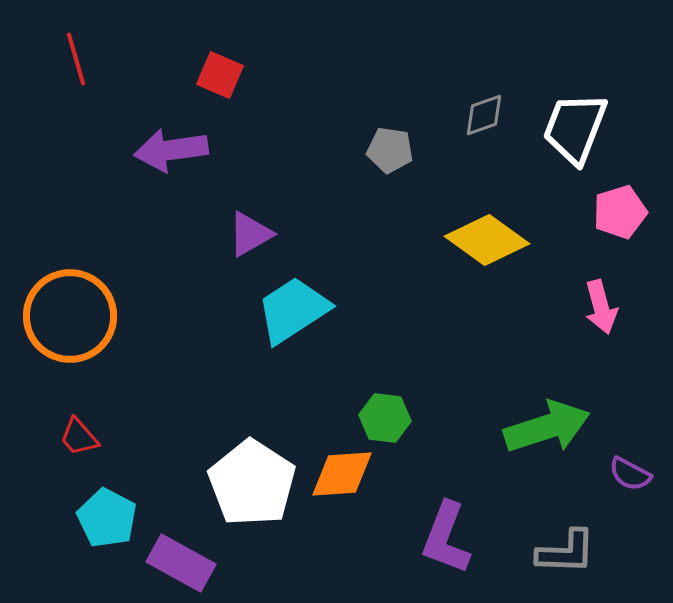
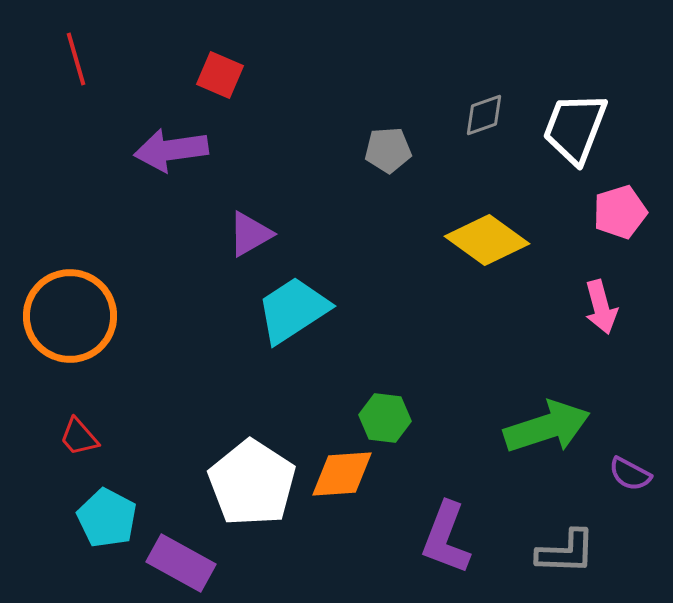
gray pentagon: moved 2 px left; rotated 12 degrees counterclockwise
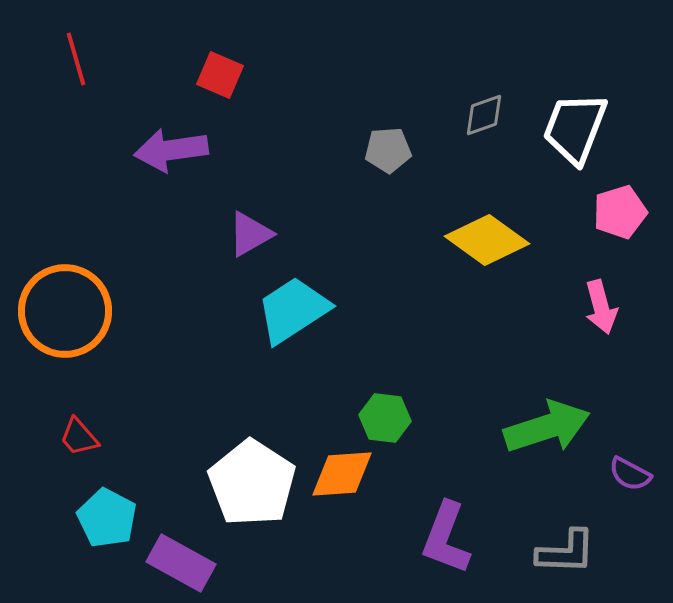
orange circle: moved 5 px left, 5 px up
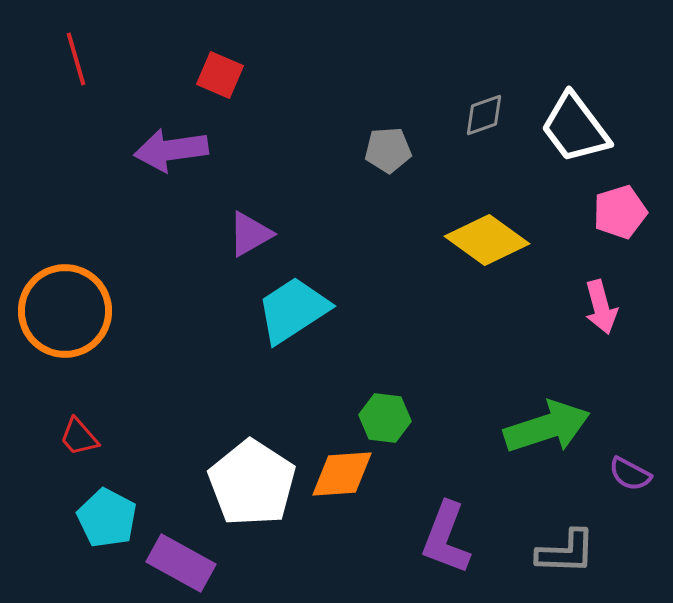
white trapezoid: rotated 58 degrees counterclockwise
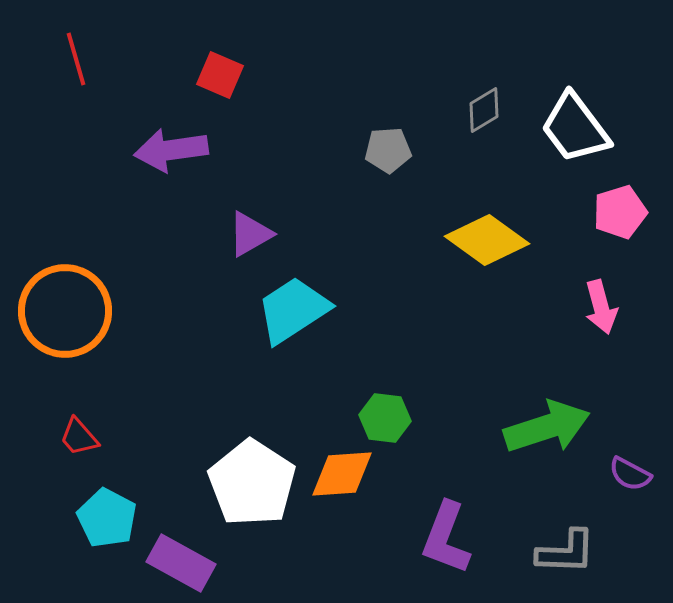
gray diamond: moved 5 px up; rotated 12 degrees counterclockwise
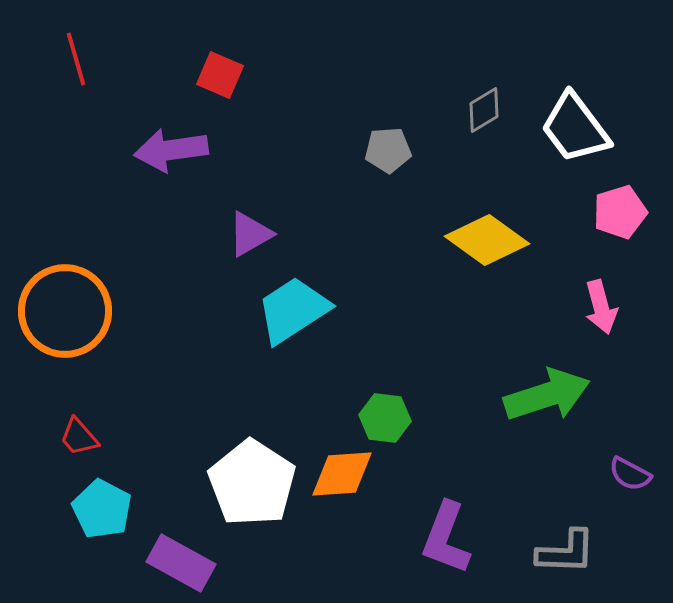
green arrow: moved 32 px up
cyan pentagon: moved 5 px left, 9 px up
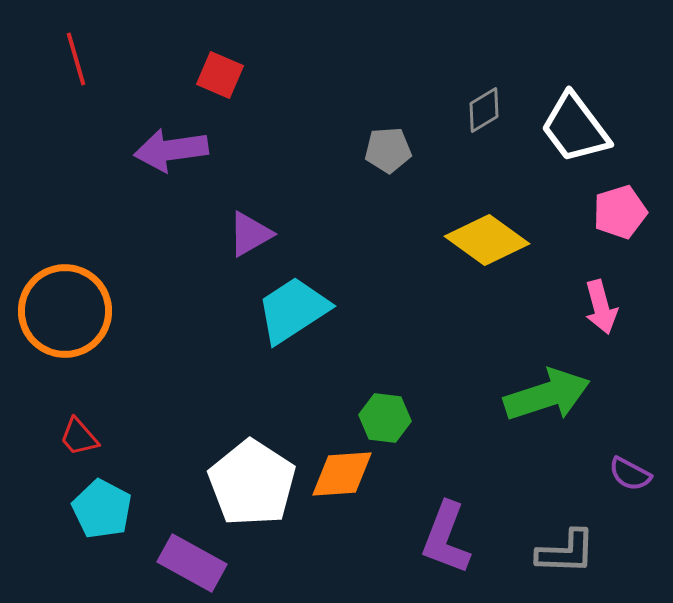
purple rectangle: moved 11 px right
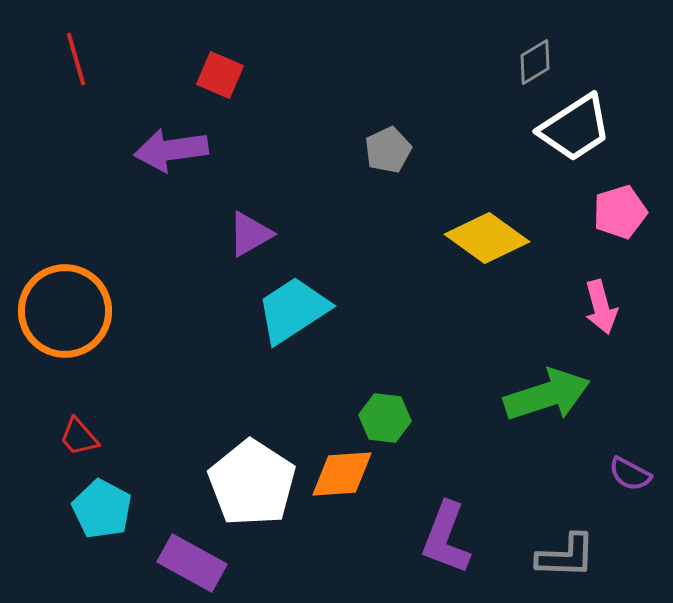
gray diamond: moved 51 px right, 48 px up
white trapezoid: rotated 86 degrees counterclockwise
gray pentagon: rotated 21 degrees counterclockwise
yellow diamond: moved 2 px up
gray L-shape: moved 4 px down
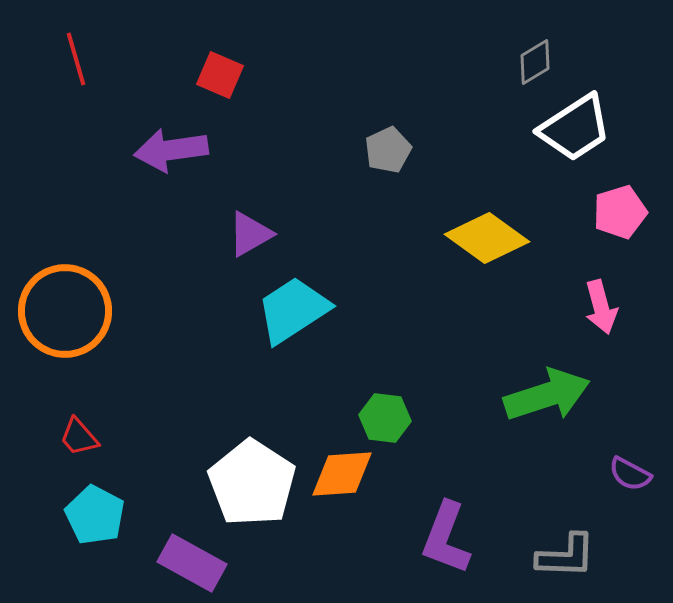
cyan pentagon: moved 7 px left, 6 px down
